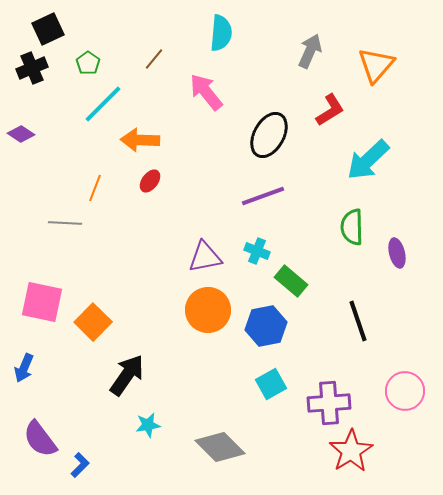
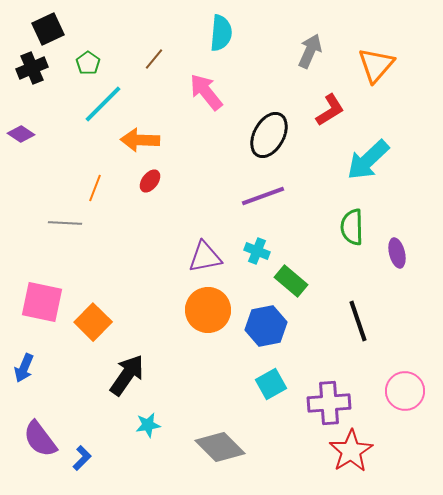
blue L-shape: moved 2 px right, 7 px up
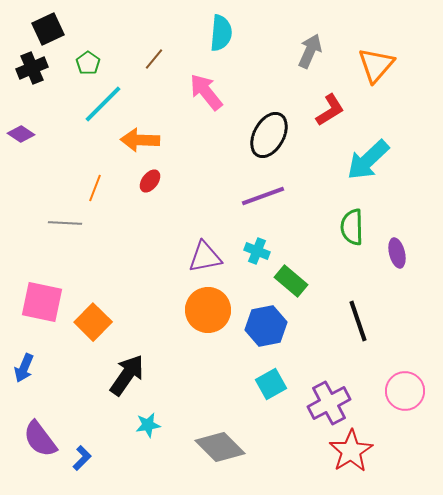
purple cross: rotated 24 degrees counterclockwise
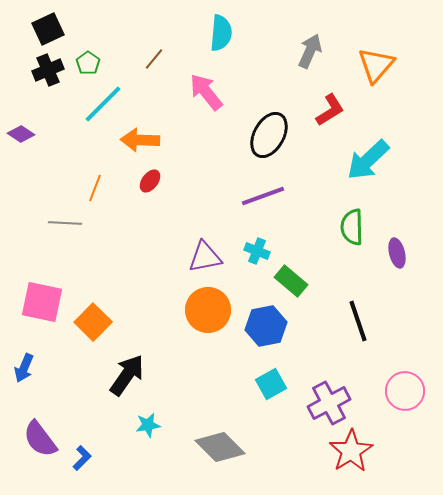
black cross: moved 16 px right, 2 px down
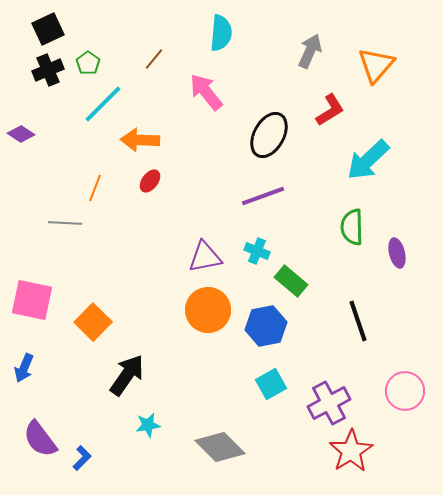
pink square: moved 10 px left, 2 px up
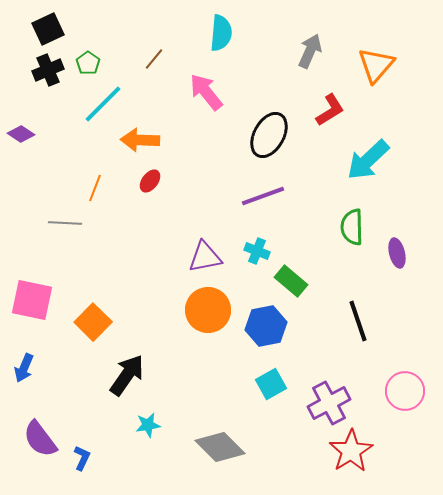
blue L-shape: rotated 20 degrees counterclockwise
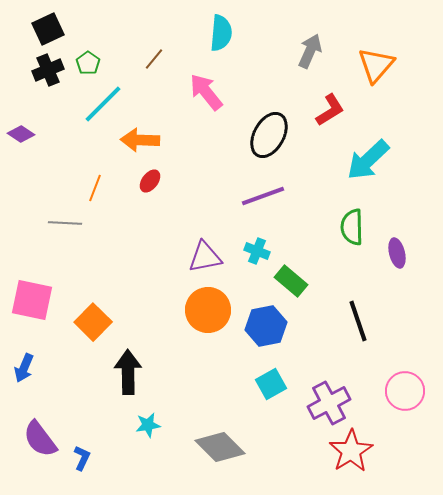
black arrow: moved 1 px right, 3 px up; rotated 36 degrees counterclockwise
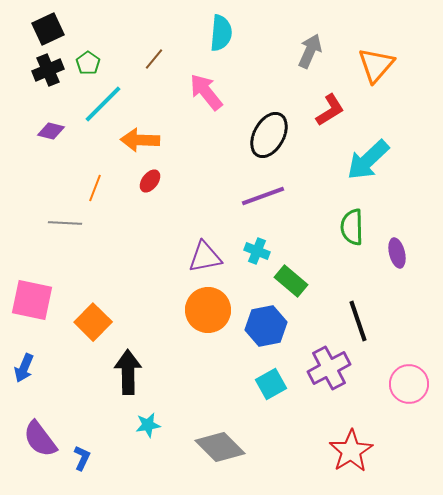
purple diamond: moved 30 px right, 3 px up; rotated 20 degrees counterclockwise
pink circle: moved 4 px right, 7 px up
purple cross: moved 35 px up
